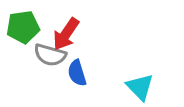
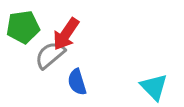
gray semicircle: rotated 124 degrees clockwise
blue semicircle: moved 9 px down
cyan triangle: moved 14 px right
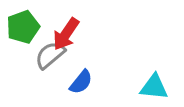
green pentagon: rotated 12 degrees counterclockwise
blue semicircle: moved 4 px right; rotated 124 degrees counterclockwise
cyan triangle: rotated 40 degrees counterclockwise
